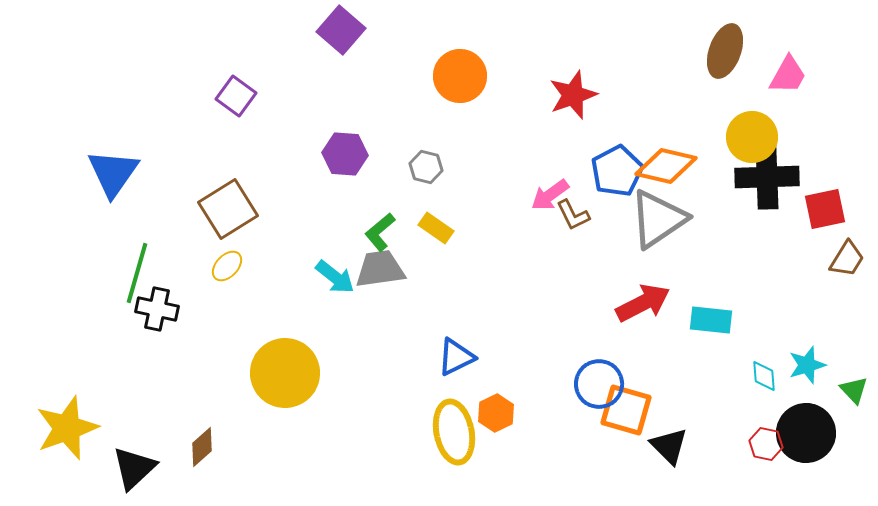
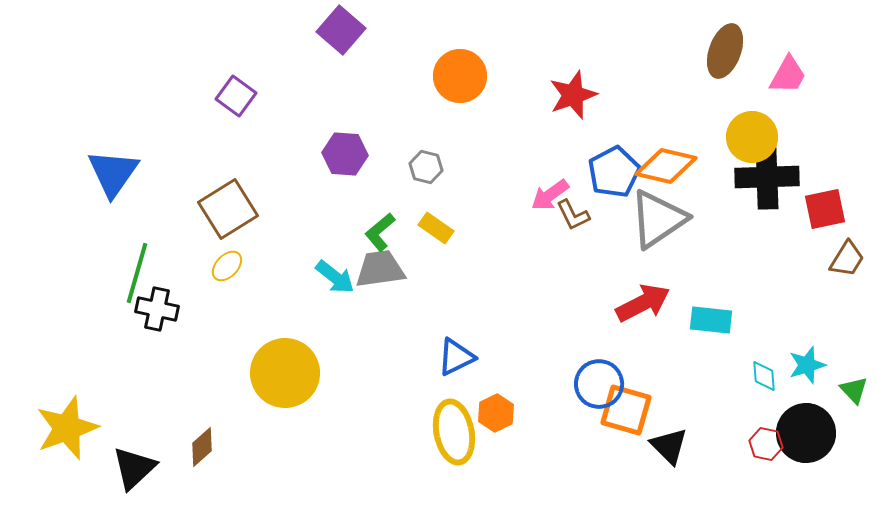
blue pentagon at (617, 171): moved 3 px left, 1 px down
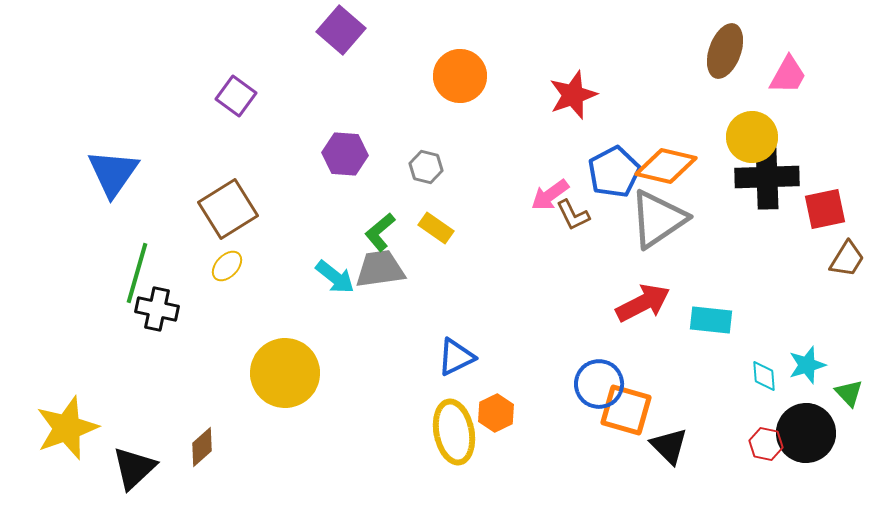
green triangle at (854, 390): moved 5 px left, 3 px down
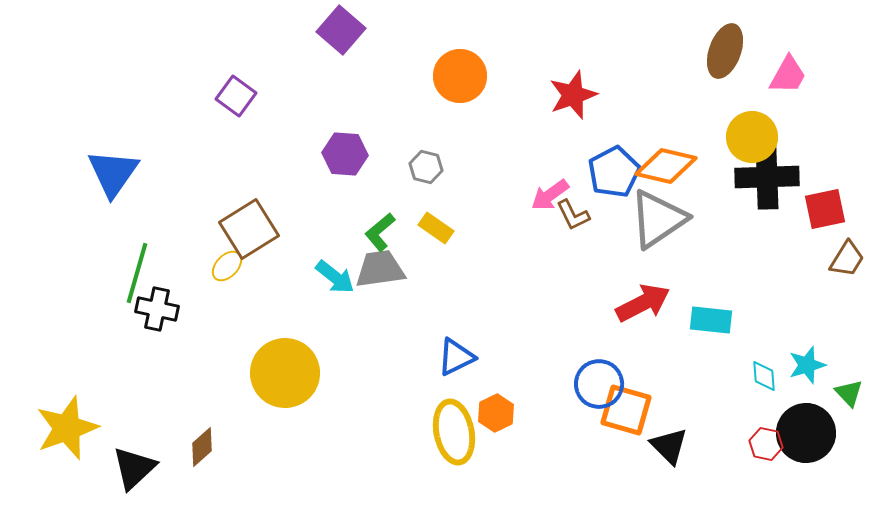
brown square at (228, 209): moved 21 px right, 20 px down
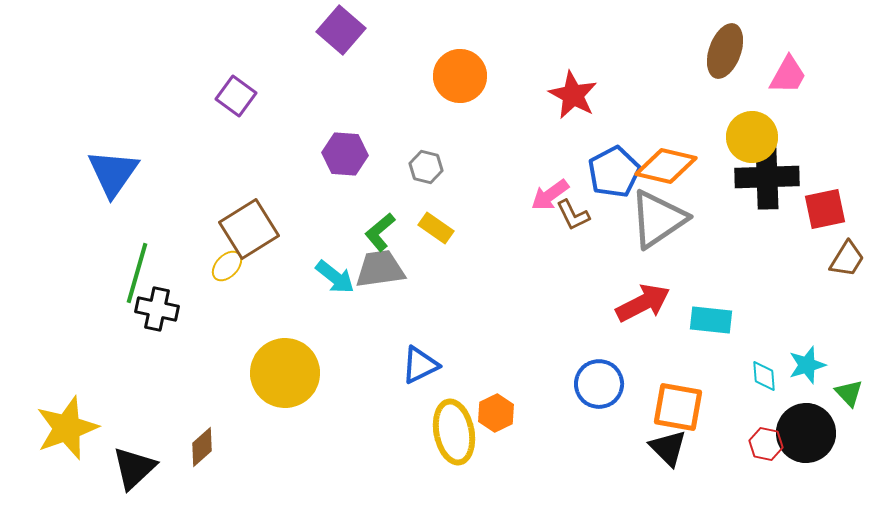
red star at (573, 95): rotated 24 degrees counterclockwise
blue triangle at (456, 357): moved 36 px left, 8 px down
orange square at (626, 410): moved 52 px right, 3 px up; rotated 6 degrees counterclockwise
black triangle at (669, 446): moved 1 px left, 2 px down
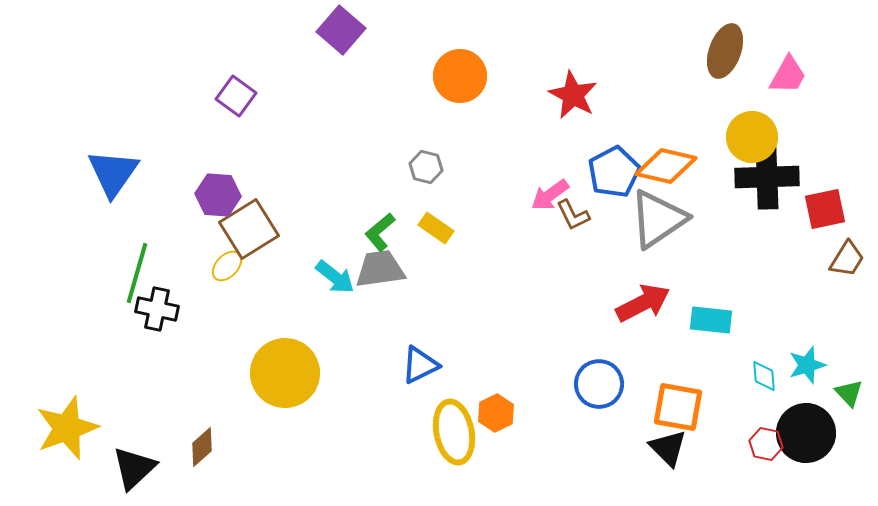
purple hexagon at (345, 154): moved 127 px left, 41 px down
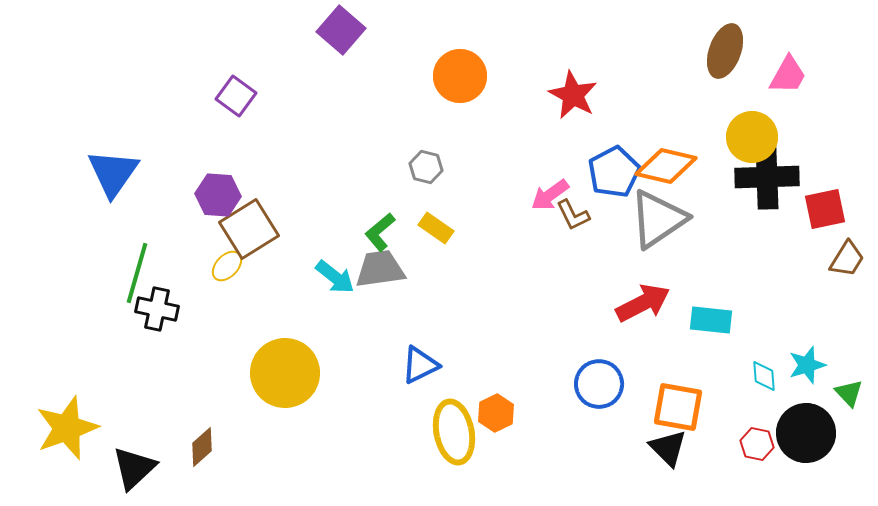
red hexagon at (766, 444): moved 9 px left
